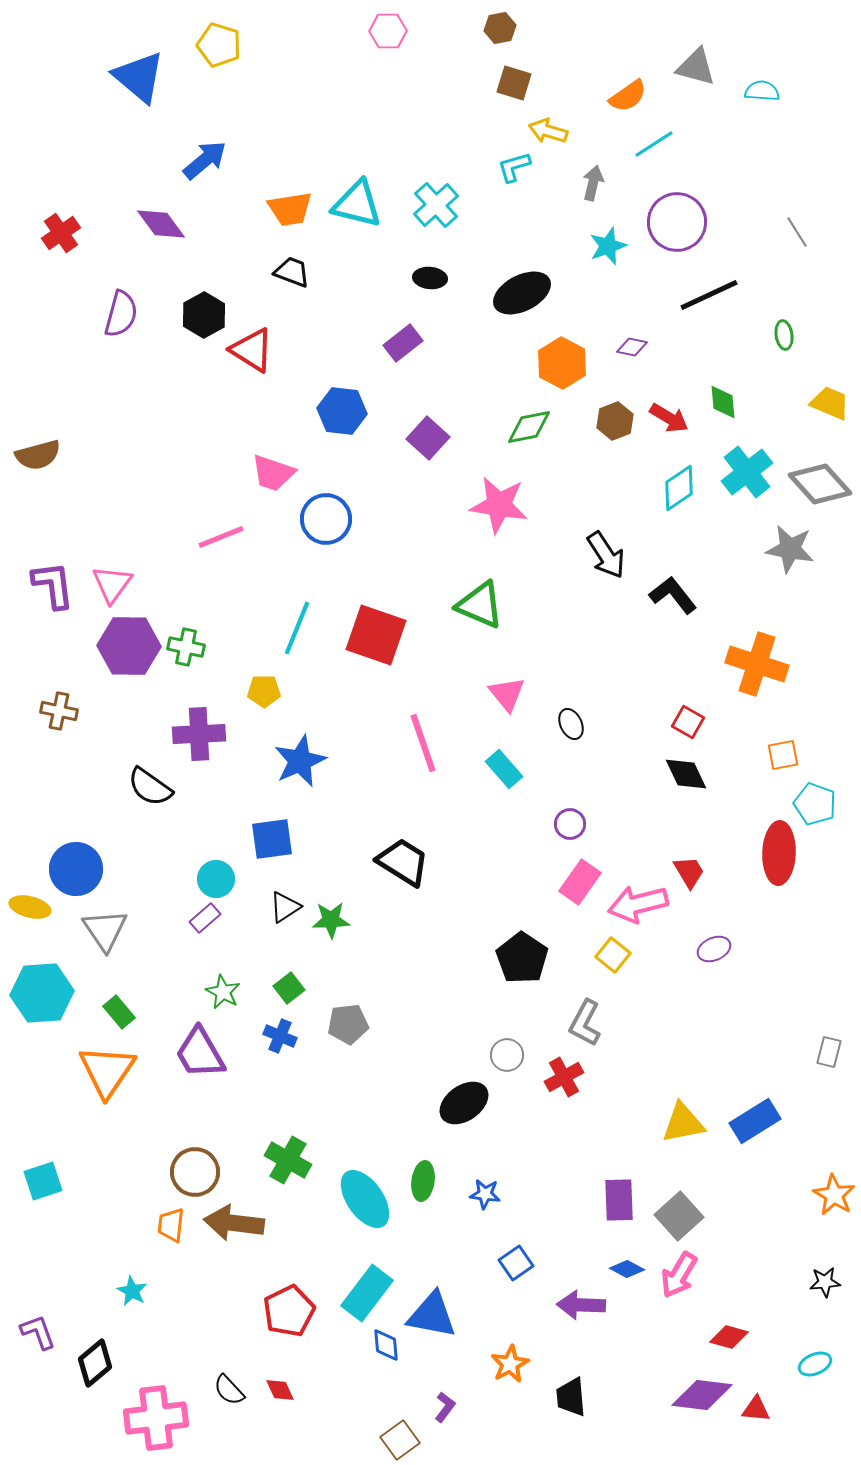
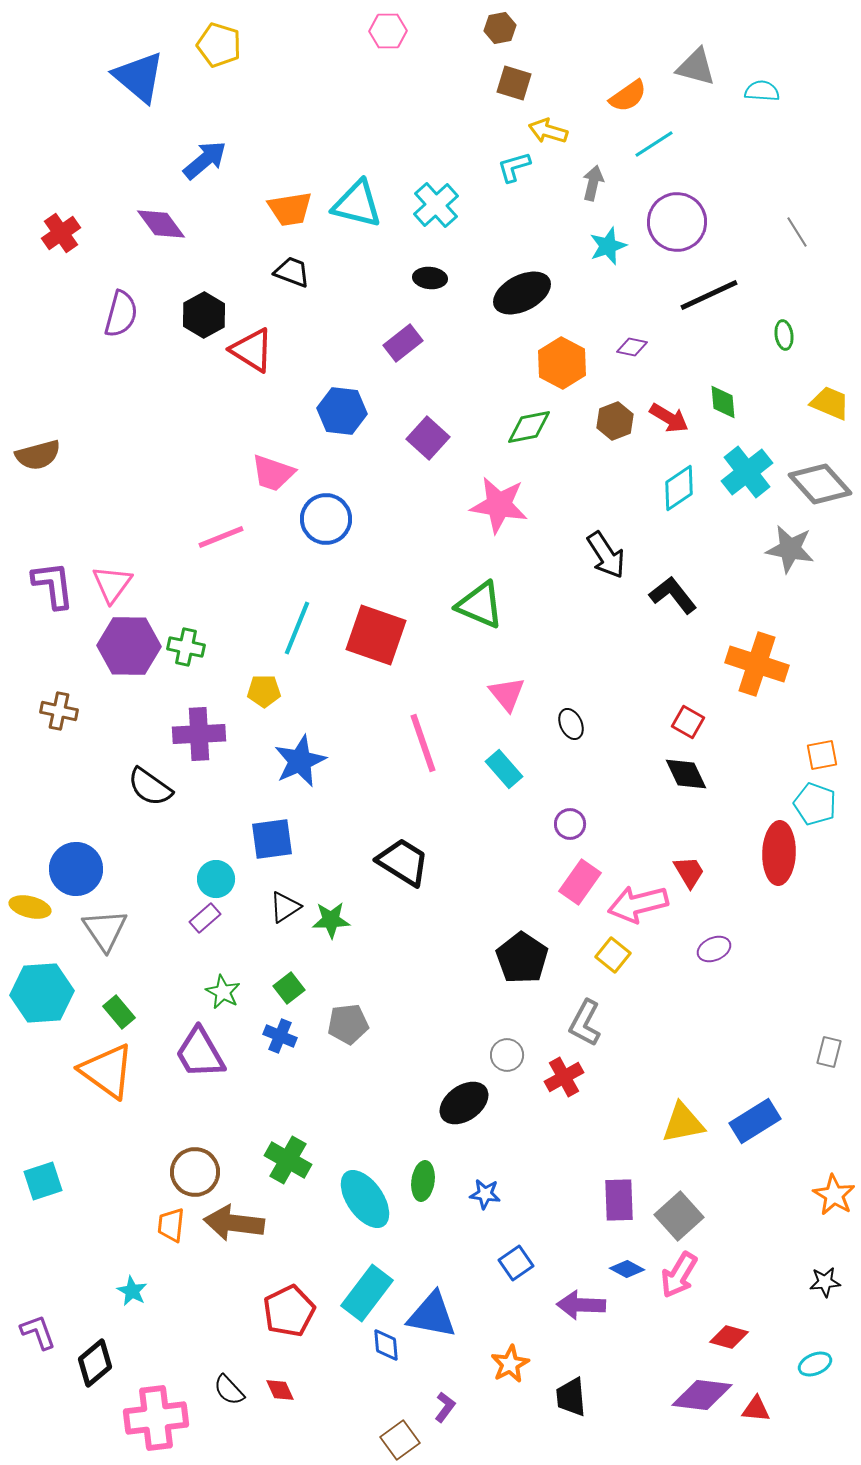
orange square at (783, 755): moved 39 px right
orange triangle at (107, 1071): rotated 28 degrees counterclockwise
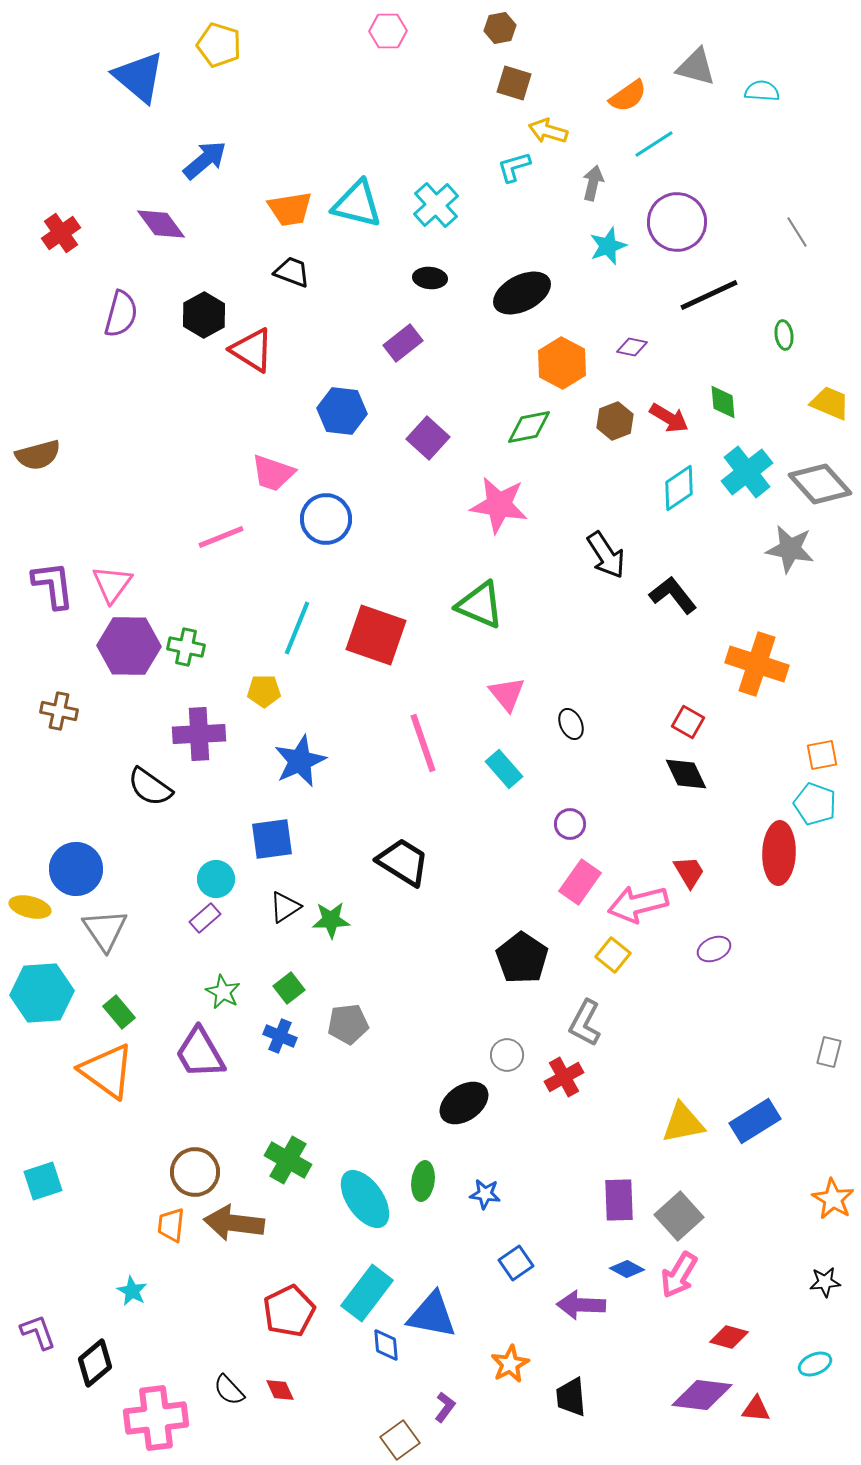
orange star at (834, 1195): moved 1 px left, 4 px down
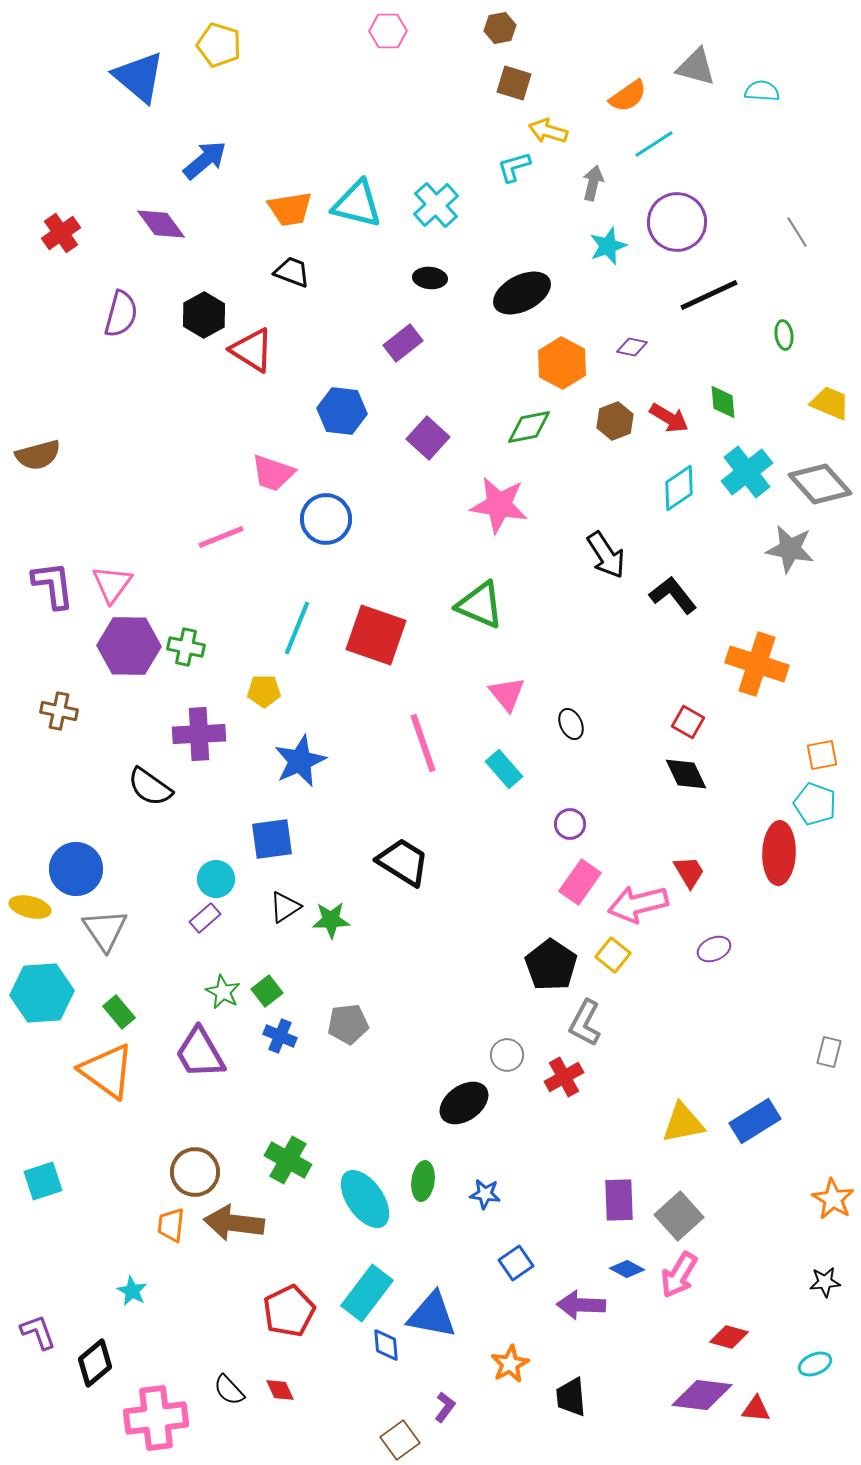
black pentagon at (522, 958): moved 29 px right, 7 px down
green square at (289, 988): moved 22 px left, 3 px down
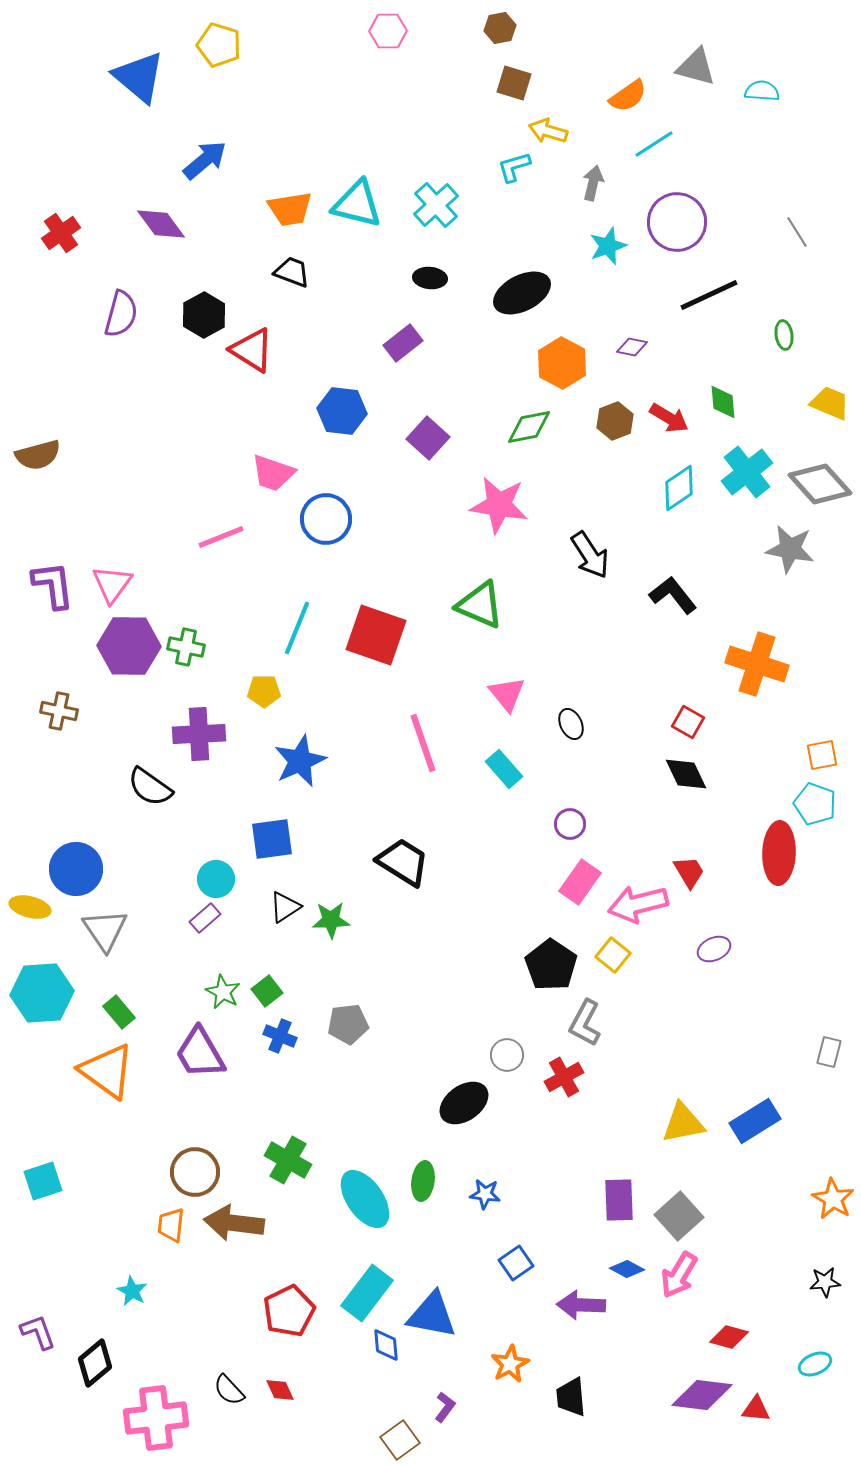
black arrow at (606, 555): moved 16 px left
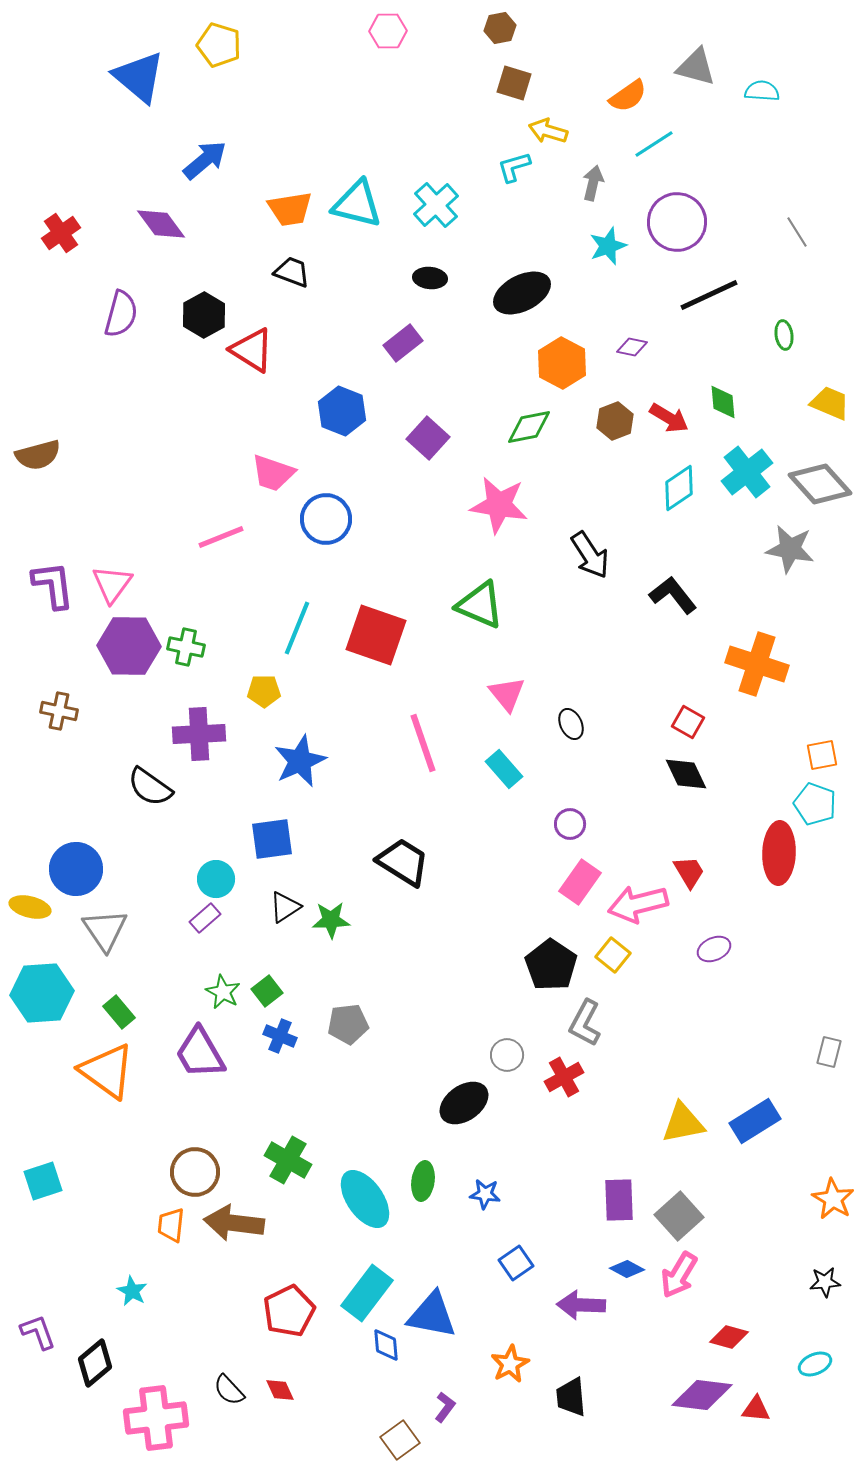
blue hexagon at (342, 411): rotated 15 degrees clockwise
